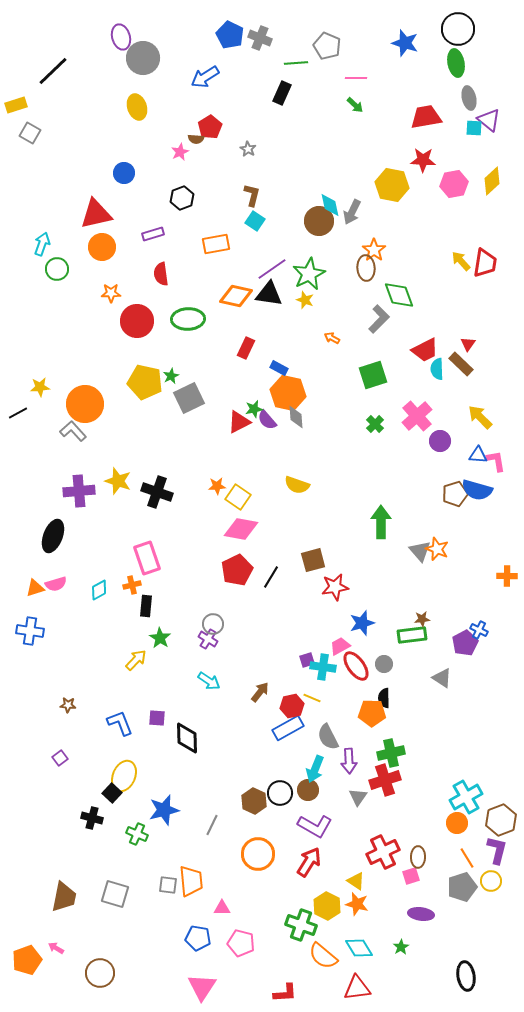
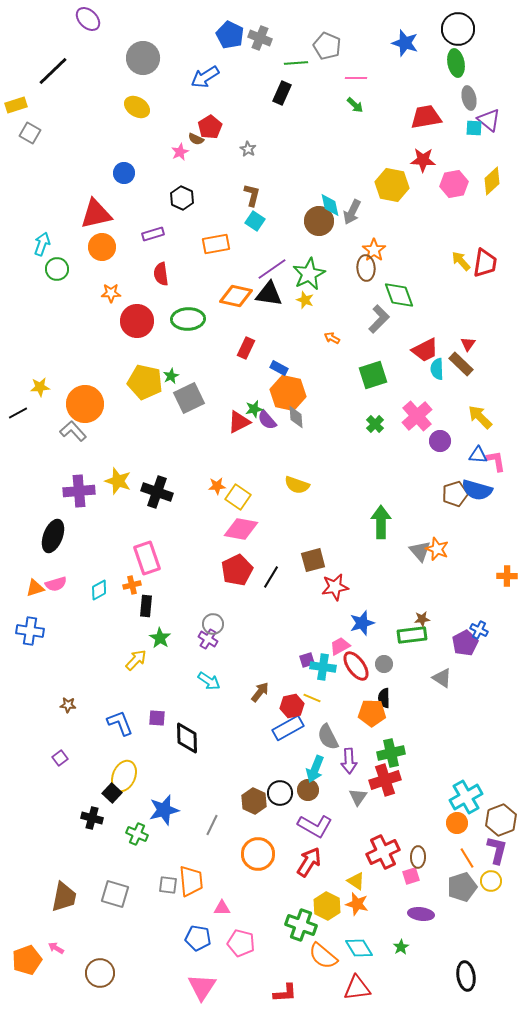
purple ellipse at (121, 37): moved 33 px left, 18 px up; rotated 30 degrees counterclockwise
yellow ellipse at (137, 107): rotated 40 degrees counterclockwise
brown semicircle at (196, 139): rotated 21 degrees clockwise
black hexagon at (182, 198): rotated 15 degrees counterclockwise
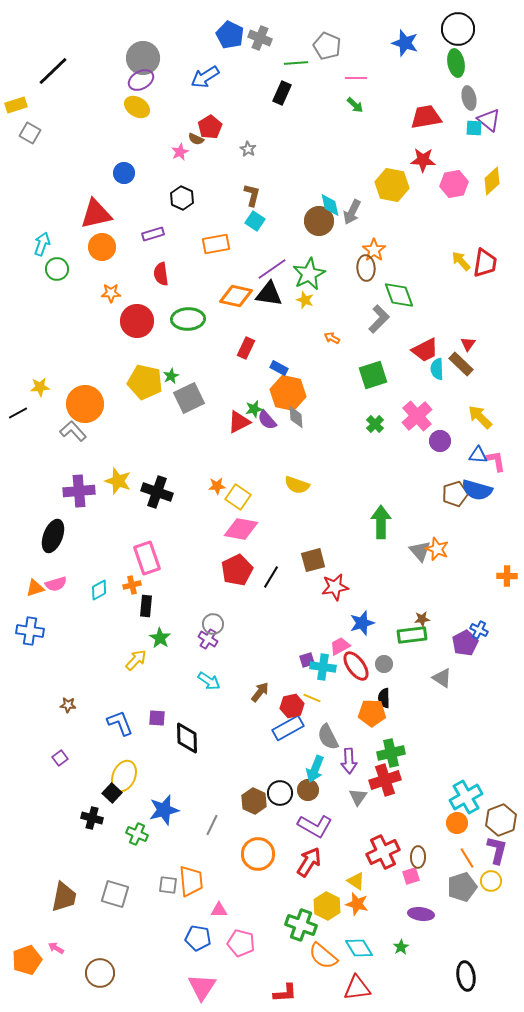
purple ellipse at (88, 19): moved 53 px right, 61 px down; rotated 75 degrees counterclockwise
pink triangle at (222, 908): moved 3 px left, 2 px down
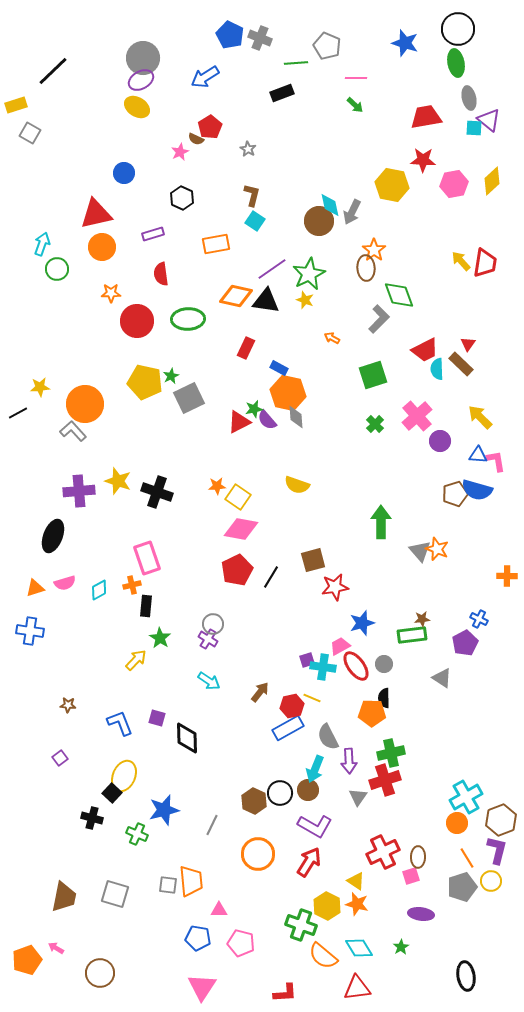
black rectangle at (282, 93): rotated 45 degrees clockwise
black triangle at (269, 294): moved 3 px left, 7 px down
pink semicircle at (56, 584): moved 9 px right, 1 px up
blue cross at (479, 630): moved 11 px up
purple square at (157, 718): rotated 12 degrees clockwise
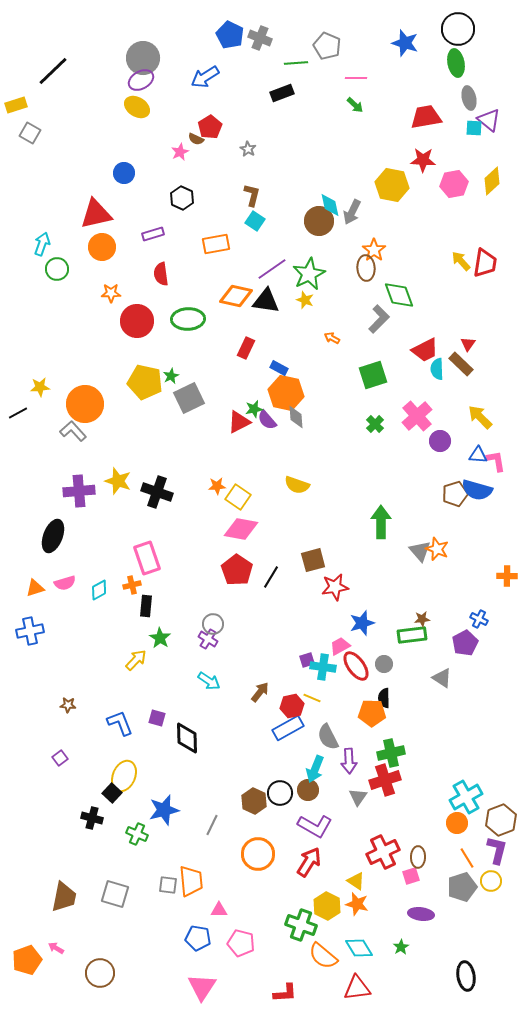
orange hexagon at (288, 393): moved 2 px left
red pentagon at (237, 570): rotated 12 degrees counterclockwise
blue cross at (30, 631): rotated 20 degrees counterclockwise
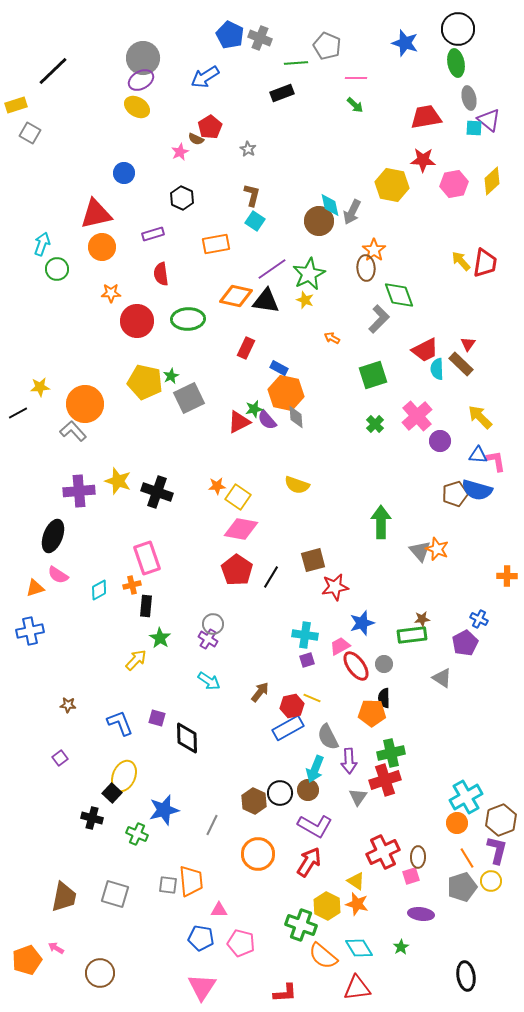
pink semicircle at (65, 583): moved 7 px left, 8 px up; rotated 50 degrees clockwise
cyan cross at (323, 667): moved 18 px left, 32 px up
blue pentagon at (198, 938): moved 3 px right
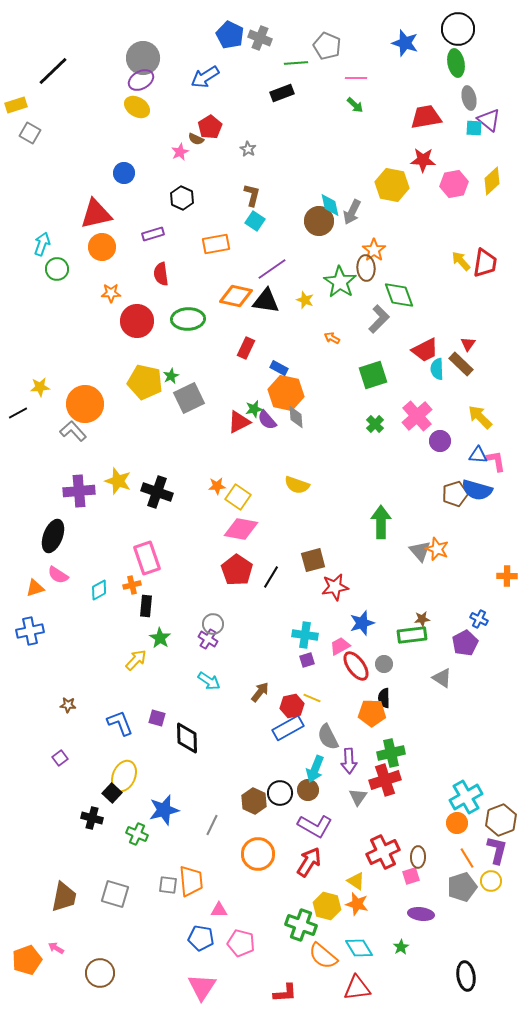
green star at (309, 274): moved 31 px right, 8 px down; rotated 12 degrees counterclockwise
yellow hexagon at (327, 906): rotated 12 degrees counterclockwise
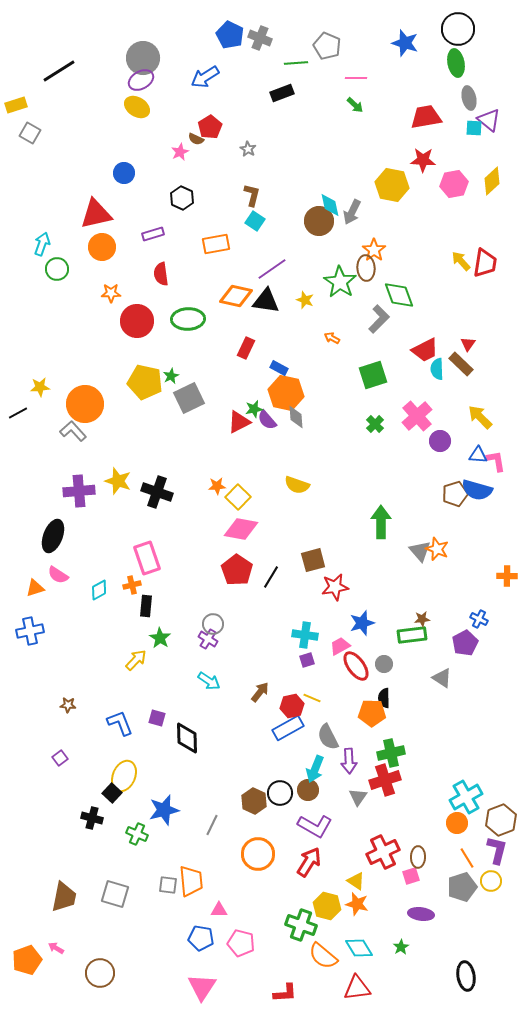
black line at (53, 71): moved 6 px right; rotated 12 degrees clockwise
yellow square at (238, 497): rotated 10 degrees clockwise
